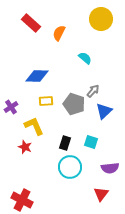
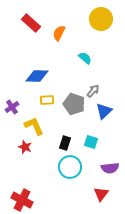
yellow rectangle: moved 1 px right, 1 px up
purple cross: moved 1 px right
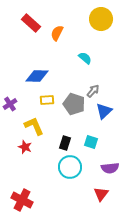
orange semicircle: moved 2 px left
purple cross: moved 2 px left, 3 px up
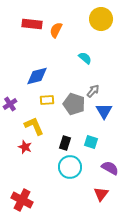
red rectangle: moved 1 px right, 1 px down; rotated 36 degrees counterclockwise
orange semicircle: moved 1 px left, 3 px up
blue diamond: rotated 15 degrees counterclockwise
blue triangle: rotated 18 degrees counterclockwise
purple semicircle: rotated 144 degrees counterclockwise
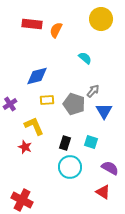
red triangle: moved 2 px right, 2 px up; rotated 35 degrees counterclockwise
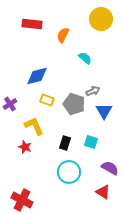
orange semicircle: moved 7 px right, 5 px down
gray arrow: rotated 24 degrees clockwise
yellow rectangle: rotated 24 degrees clockwise
cyan circle: moved 1 px left, 5 px down
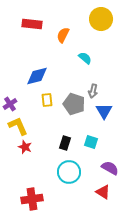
gray arrow: rotated 128 degrees clockwise
yellow rectangle: rotated 64 degrees clockwise
yellow L-shape: moved 16 px left
red cross: moved 10 px right, 1 px up; rotated 35 degrees counterclockwise
